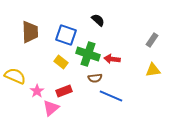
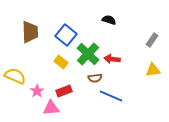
black semicircle: moved 11 px right; rotated 24 degrees counterclockwise
blue square: rotated 20 degrees clockwise
green cross: rotated 25 degrees clockwise
pink triangle: rotated 36 degrees clockwise
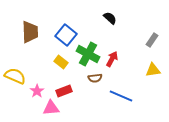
black semicircle: moved 1 px right, 2 px up; rotated 24 degrees clockwise
green cross: rotated 15 degrees counterclockwise
red arrow: rotated 112 degrees clockwise
blue line: moved 10 px right
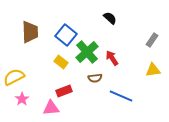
green cross: moved 1 px left, 2 px up; rotated 20 degrees clockwise
red arrow: moved 1 px up; rotated 63 degrees counterclockwise
yellow semicircle: moved 1 px left, 1 px down; rotated 50 degrees counterclockwise
pink star: moved 15 px left, 8 px down
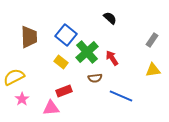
brown trapezoid: moved 1 px left, 5 px down
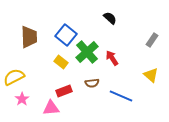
yellow triangle: moved 2 px left, 5 px down; rotated 49 degrees clockwise
brown semicircle: moved 3 px left, 5 px down
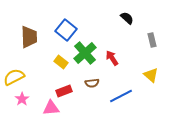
black semicircle: moved 17 px right
blue square: moved 5 px up
gray rectangle: rotated 48 degrees counterclockwise
green cross: moved 2 px left, 1 px down
blue line: rotated 50 degrees counterclockwise
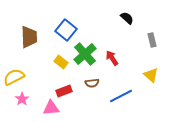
green cross: moved 1 px down
